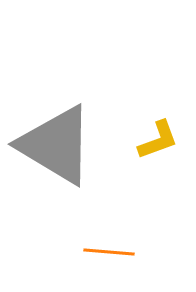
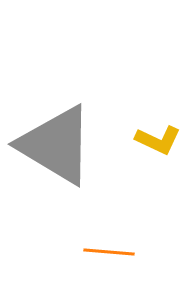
yellow L-shape: rotated 45 degrees clockwise
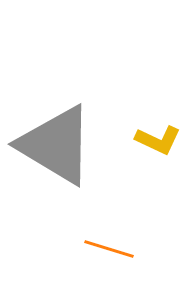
orange line: moved 3 px up; rotated 12 degrees clockwise
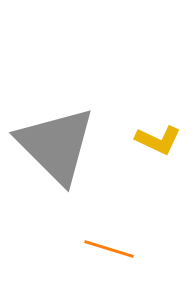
gray triangle: rotated 14 degrees clockwise
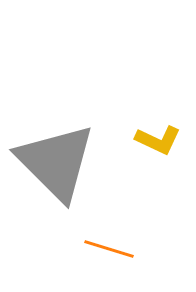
gray triangle: moved 17 px down
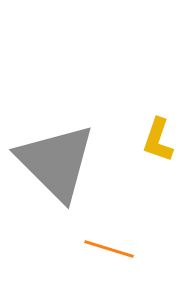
yellow L-shape: rotated 84 degrees clockwise
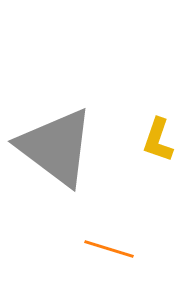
gray triangle: moved 15 px up; rotated 8 degrees counterclockwise
